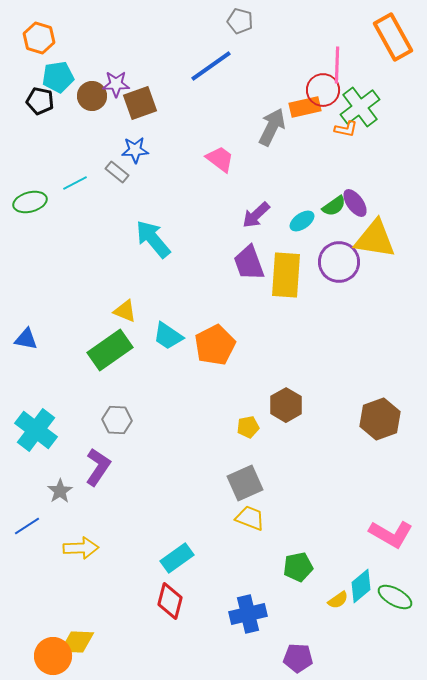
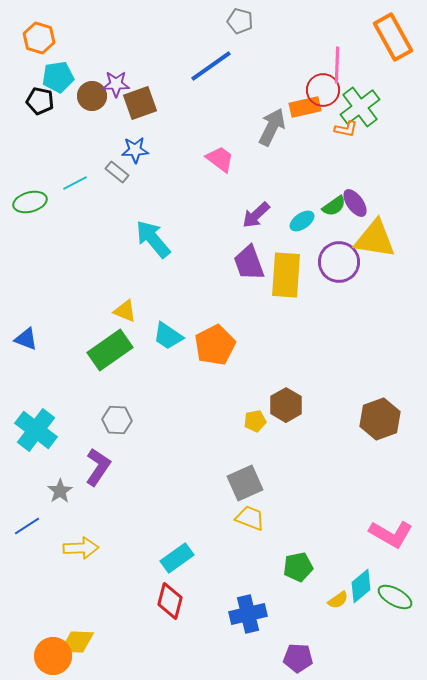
blue triangle at (26, 339): rotated 10 degrees clockwise
yellow pentagon at (248, 427): moved 7 px right, 6 px up
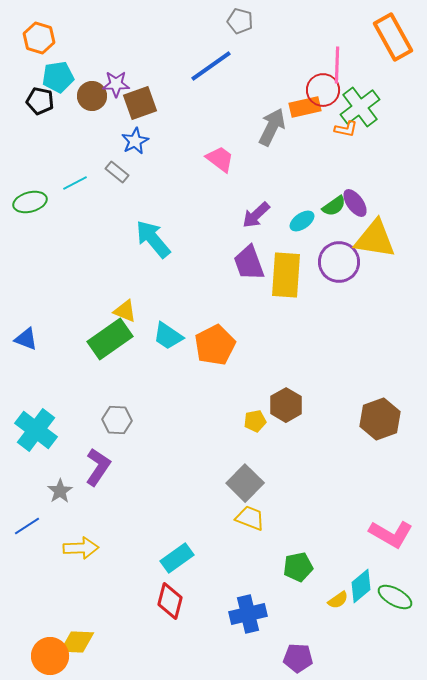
blue star at (135, 150): moved 9 px up; rotated 24 degrees counterclockwise
green rectangle at (110, 350): moved 11 px up
gray square at (245, 483): rotated 21 degrees counterclockwise
orange circle at (53, 656): moved 3 px left
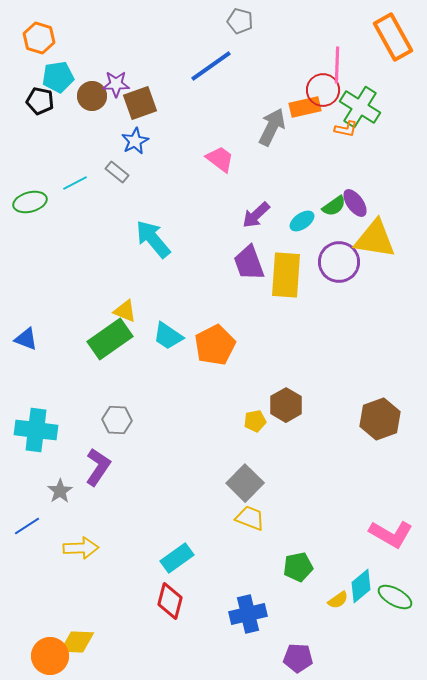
green cross at (360, 107): rotated 21 degrees counterclockwise
cyan cross at (36, 430): rotated 30 degrees counterclockwise
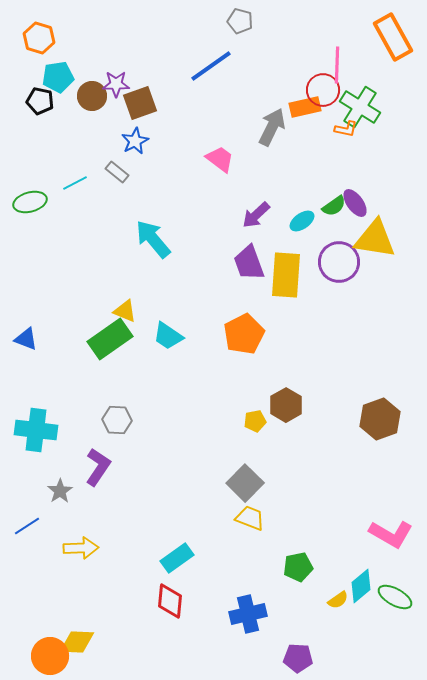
orange pentagon at (215, 345): moved 29 px right, 11 px up
red diamond at (170, 601): rotated 9 degrees counterclockwise
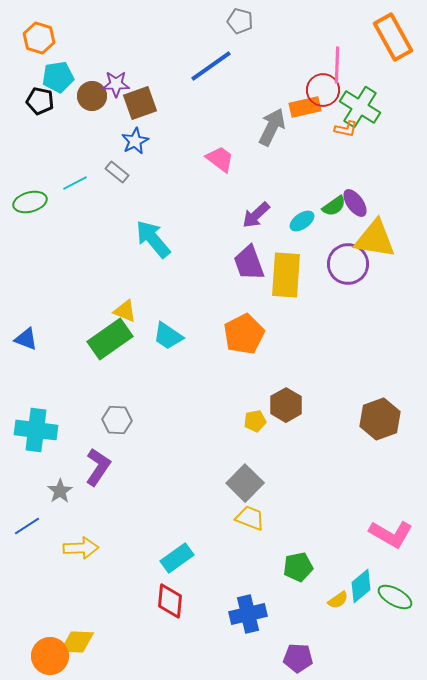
purple circle at (339, 262): moved 9 px right, 2 px down
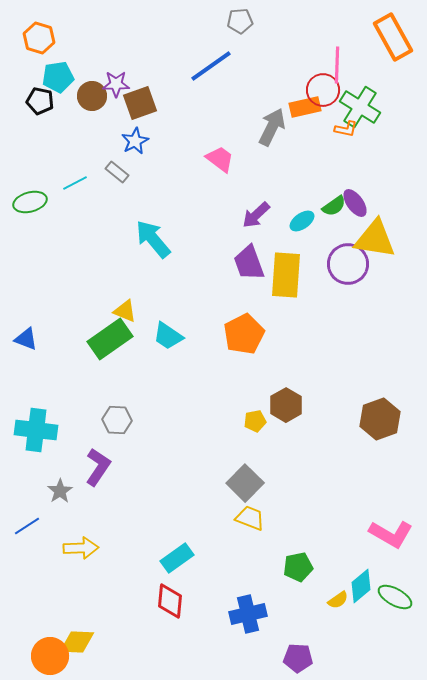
gray pentagon at (240, 21): rotated 20 degrees counterclockwise
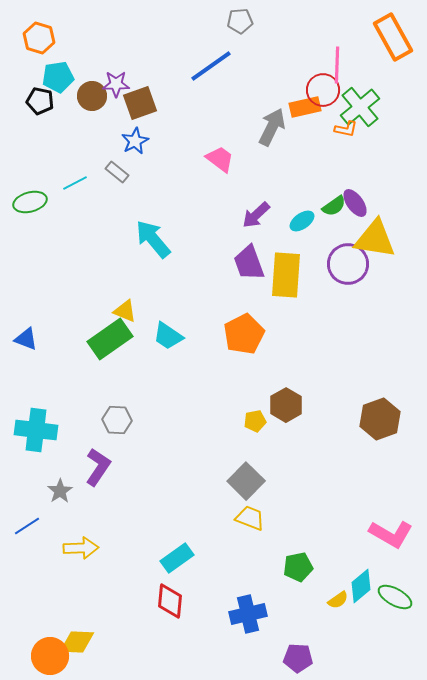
green cross at (360, 107): rotated 18 degrees clockwise
gray square at (245, 483): moved 1 px right, 2 px up
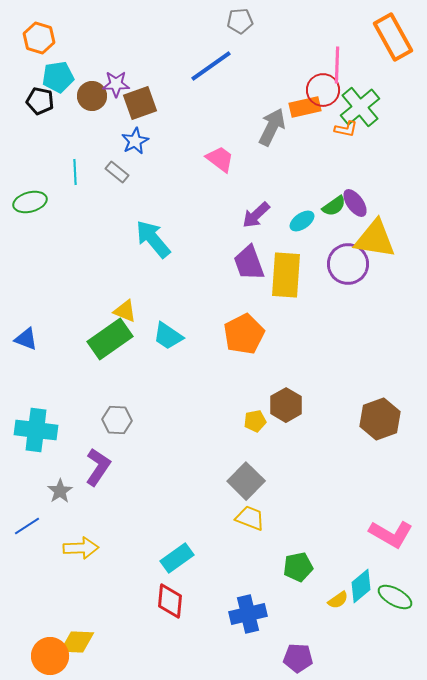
cyan line at (75, 183): moved 11 px up; rotated 65 degrees counterclockwise
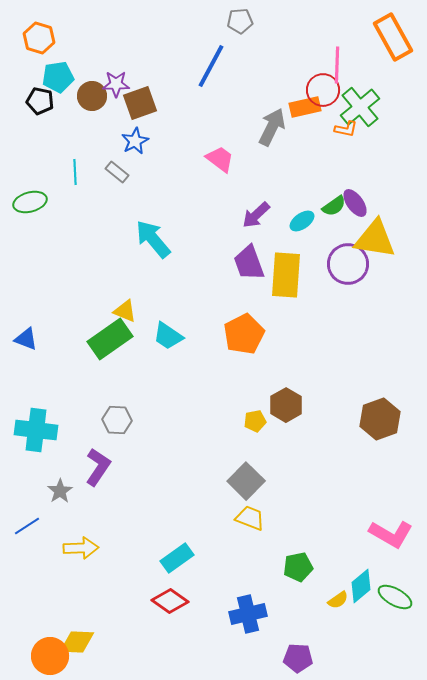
blue line at (211, 66): rotated 27 degrees counterclockwise
red diamond at (170, 601): rotated 60 degrees counterclockwise
